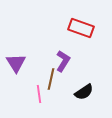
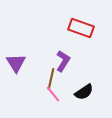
pink line: moved 14 px right; rotated 30 degrees counterclockwise
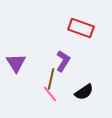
pink line: moved 3 px left
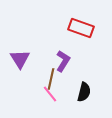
purple triangle: moved 4 px right, 4 px up
black semicircle: rotated 42 degrees counterclockwise
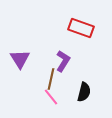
pink line: moved 1 px right, 3 px down
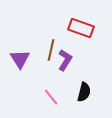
purple L-shape: moved 2 px right, 1 px up
brown line: moved 29 px up
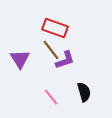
red rectangle: moved 26 px left
brown line: rotated 50 degrees counterclockwise
purple L-shape: rotated 40 degrees clockwise
black semicircle: rotated 30 degrees counterclockwise
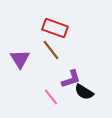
purple L-shape: moved 6 px right, 19 px down
black semicircle: rotated 138 degrees clockwise
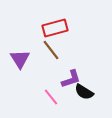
red rectangle: rotated 35 degrees counterclockwise
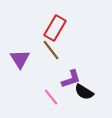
red rectangle: rotated 45 degrees counterclockwise
